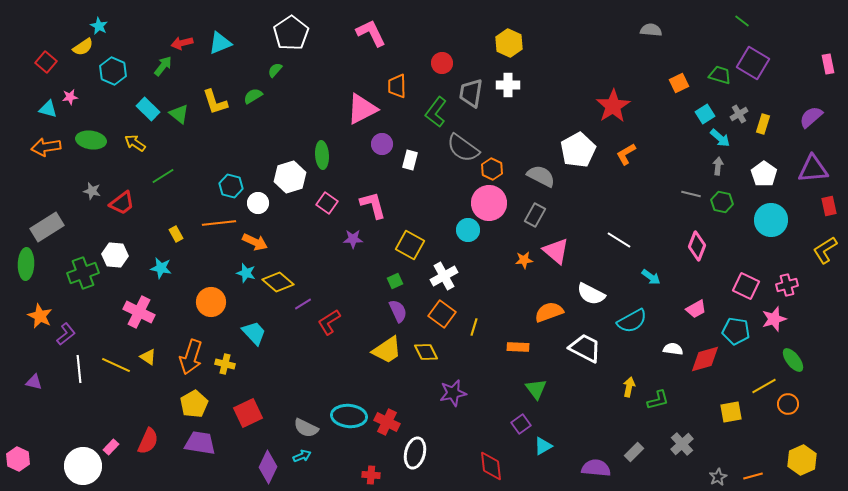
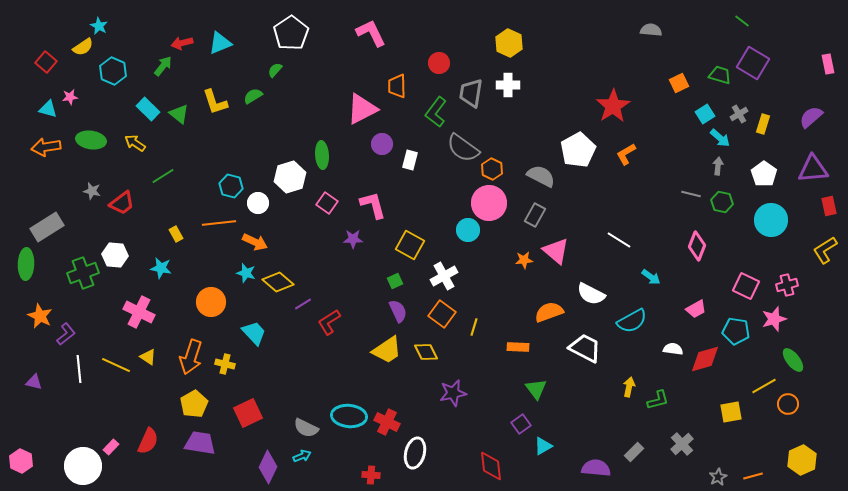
red circle at (442, 63): moved 3 px left
pink hexagon at (18, 459): moved 3 px right, 2 px down
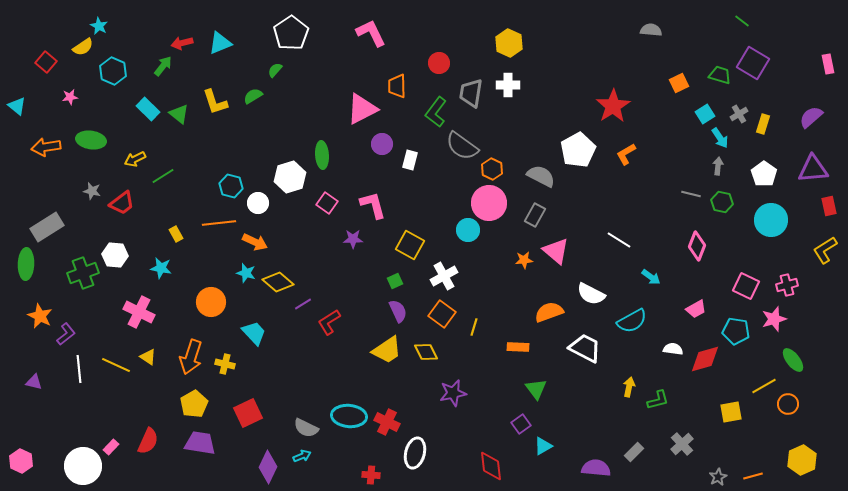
cyan triangle at (48, 109): moved 31 px left, 3 px up; rotated 24 degrees clockwise
cyan arrow at (720, 138): rotated 15 degrees clockwise
yellow arrow at (135, 143): moved 16 px down; rotated 60 degrees counterclockwise
gray semicircle at (463, 148): moved 1 px left, 2 px up
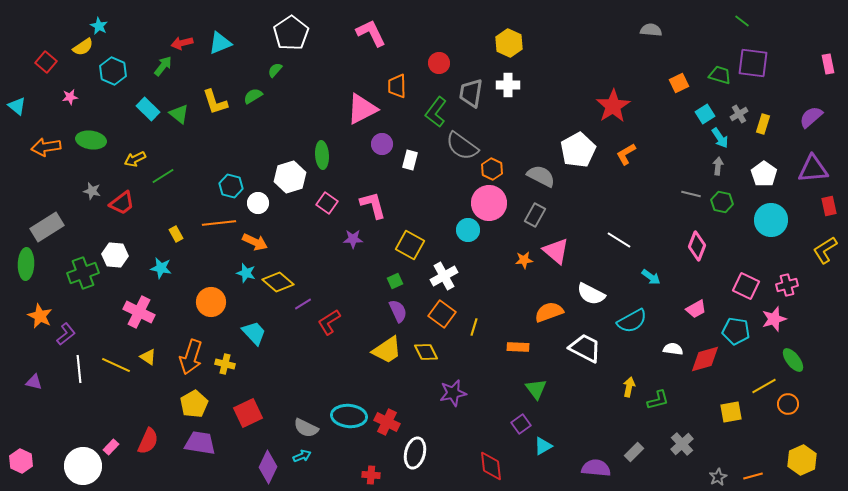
purple square at (753, 63): rotated 24 degrees counterclockwise
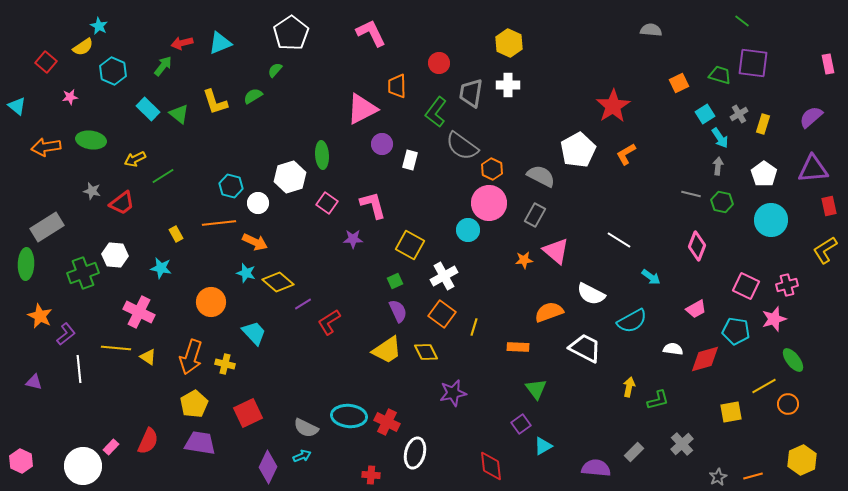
yellow line at (116, 365): moved 17 px up; rotated 20 degrees counterclockwise
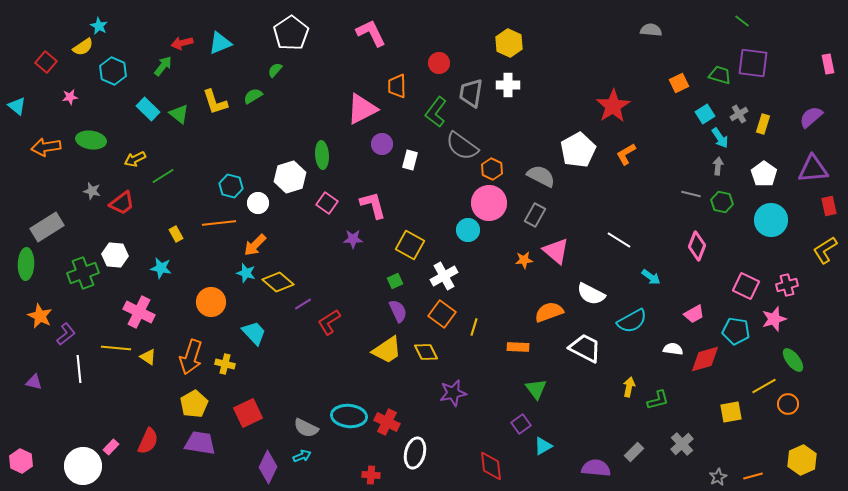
orange arrow at (255, 242): moved 3 px down; rotated 110 degrees clockwise
pink trapezoid at (696, 309): moved 2 px left, 5 px down
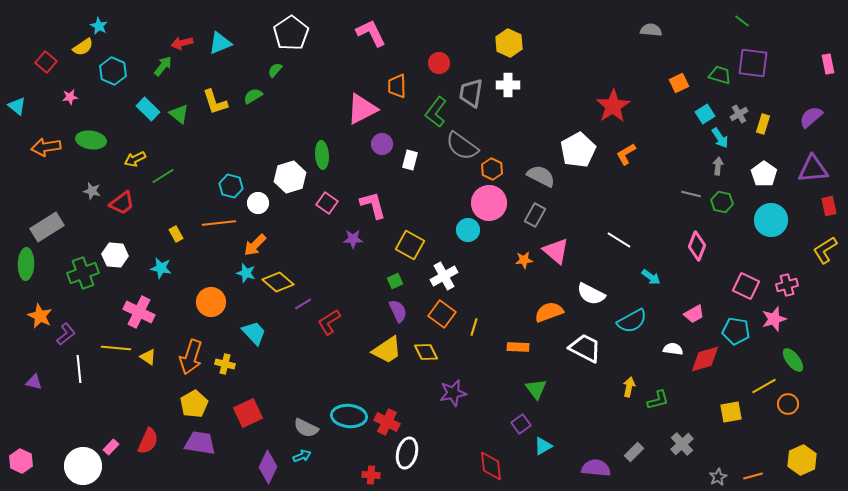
white ellipse at (415, 453): moved 8 px left
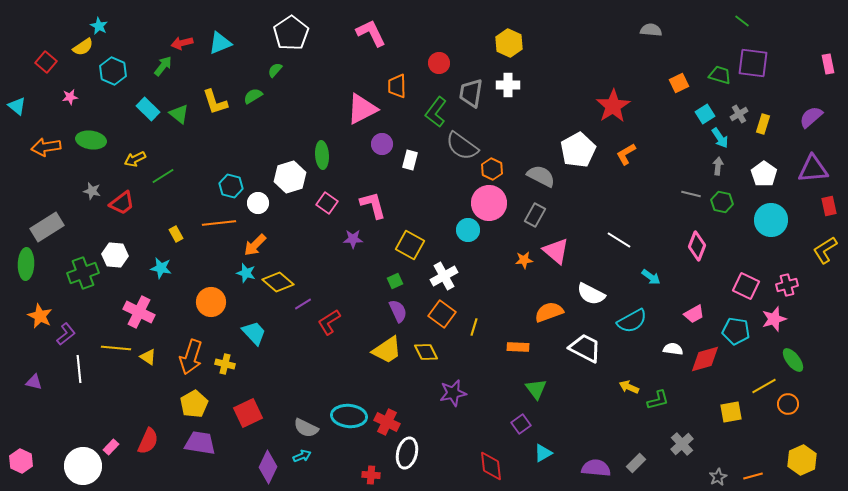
yellow arrow at (629, 387): rotated 78 degrees counterclockwise
cyan triangle at (543, 446): moved 7 px down
gray rectangle at (634, 452): moved 2 px right, 11 px down
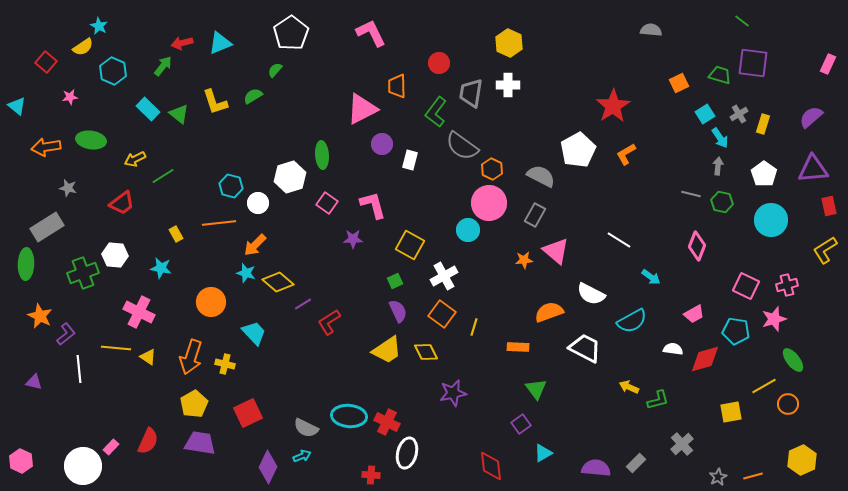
pink rectangle at (828, 64): rotated 36 degrees clockwise
gray star at (92, 191): moved 24 px left, 3 px up
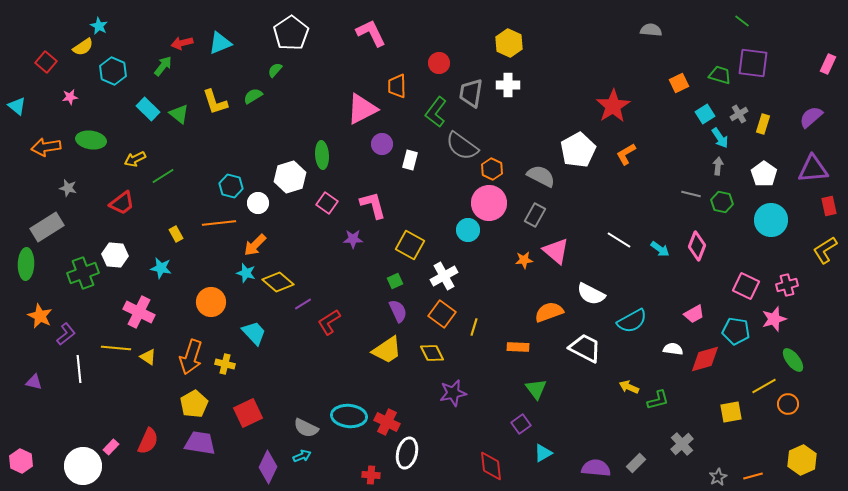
cyan arrow at (651, 277): moved 9 px right, 28 px up
yellow diamond at (426, 352): moved 6 px right, 1 px down
